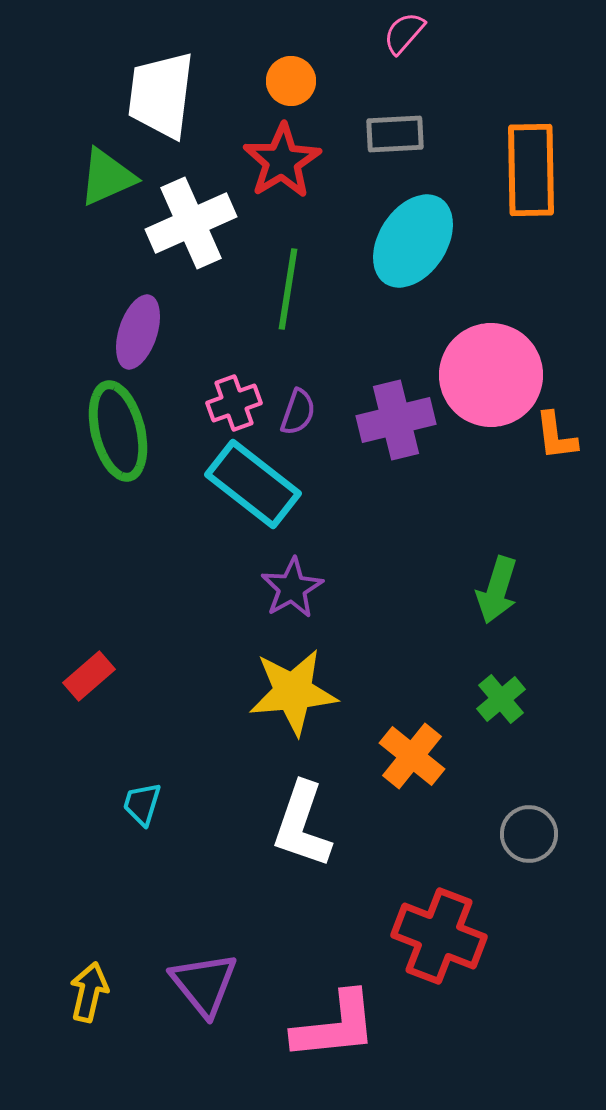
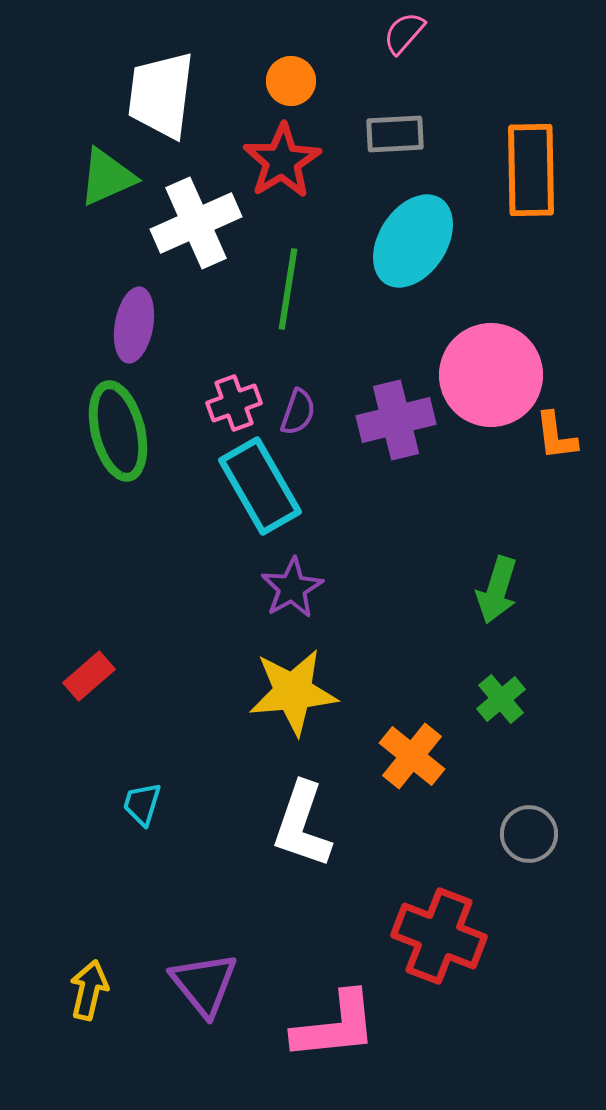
white cross: moved 5 px right
purple ellipse: moved 4 px left, 7 px up; rotated 8 degrees counterclockwise
cyan rectangle: moved 7 px right, 2 px down; rotated 22 degrees clockwise
yellow arrow: moved 2 px up
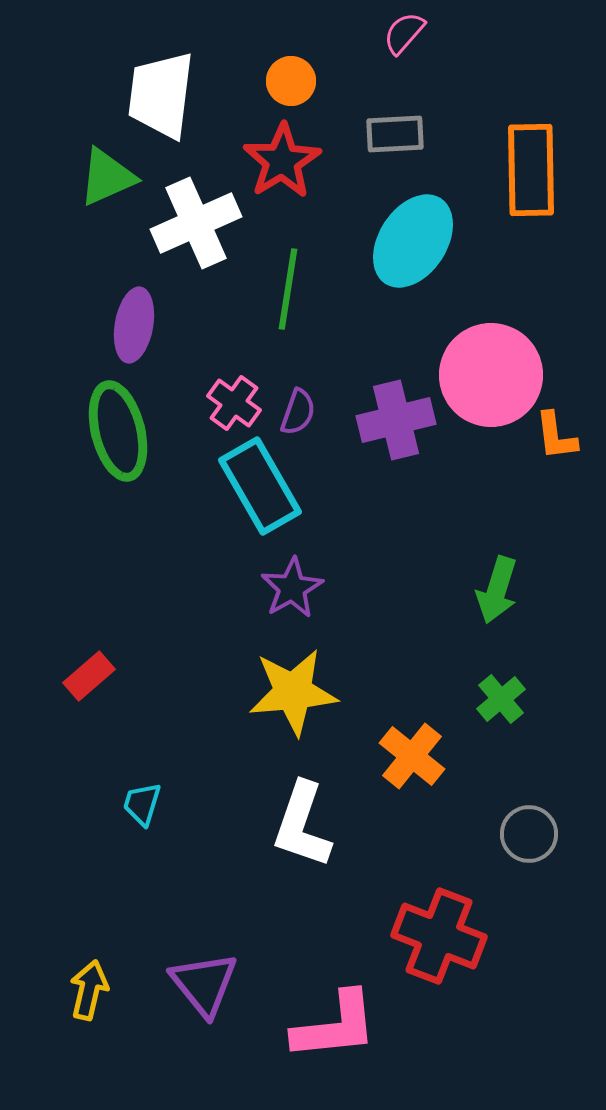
pink cross: rotated 34 degrees counterclockwise
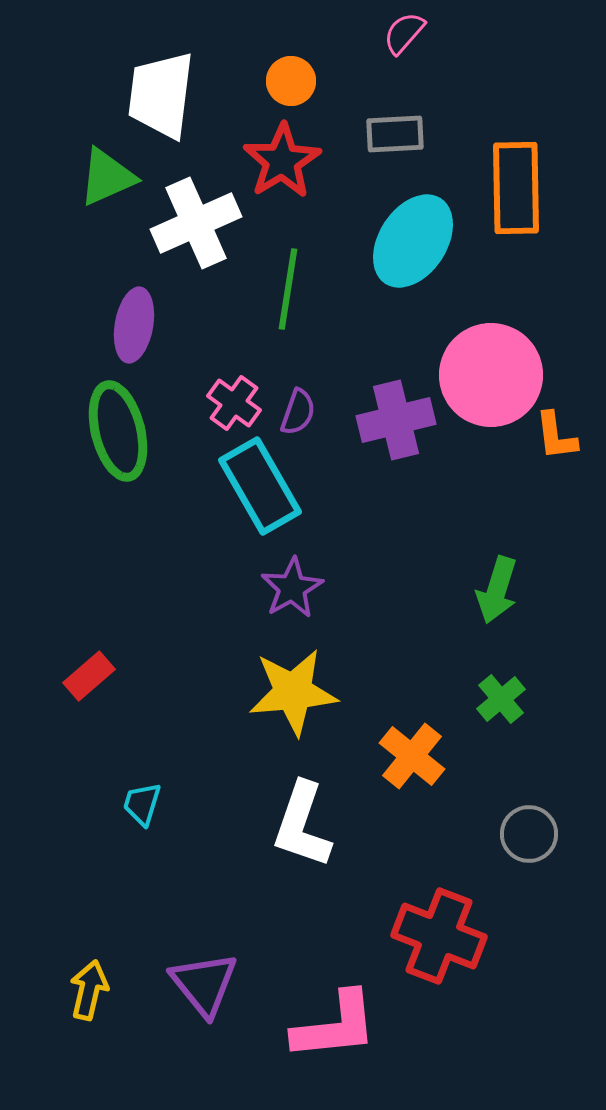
orange rectangle: moved 15 px left, 18 px down
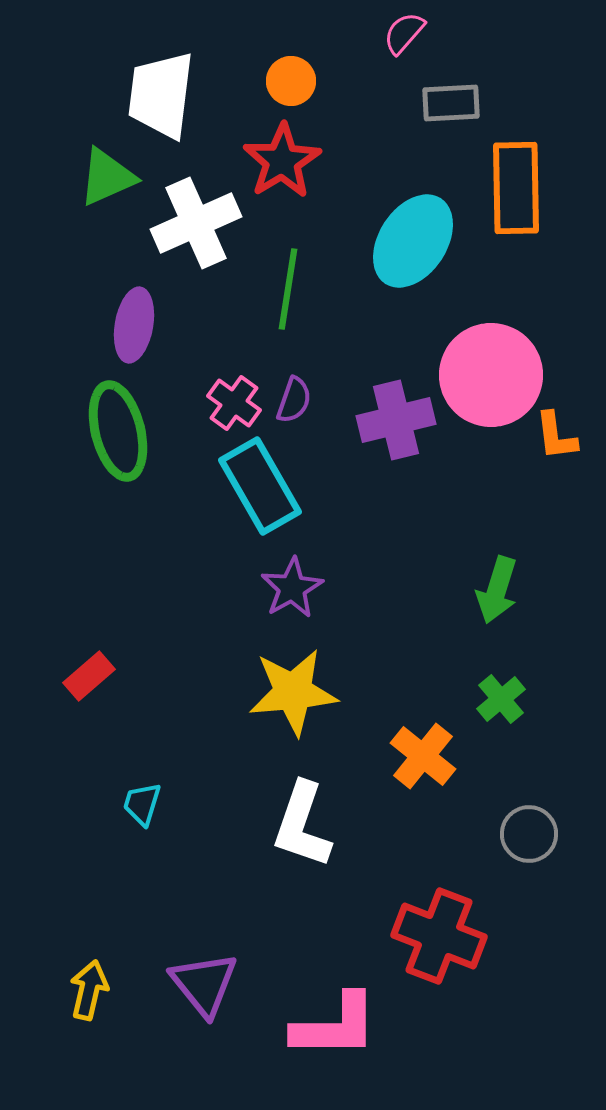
gray rectangle: moved 56 px right, 31 px up
purple semicircle: moved 4 px left, 12 px up
orange cross: moved 11 px right
pink L-shape: rotated 6 degrees clockwise
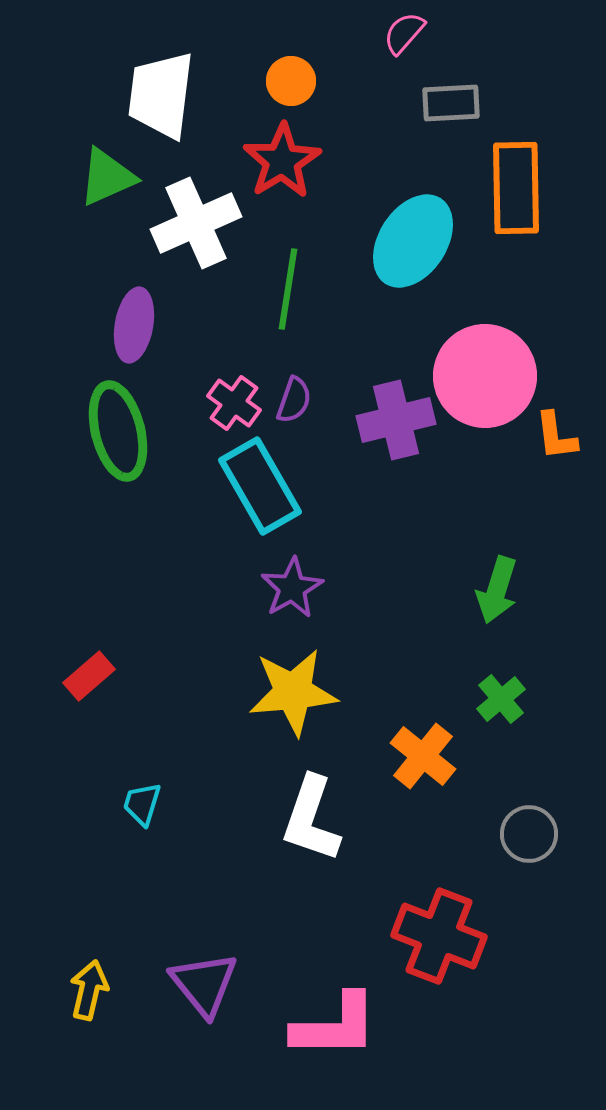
pink circle: moved 6 px left, 1 px down
white L-shape: moved 9 px right, 6 px up
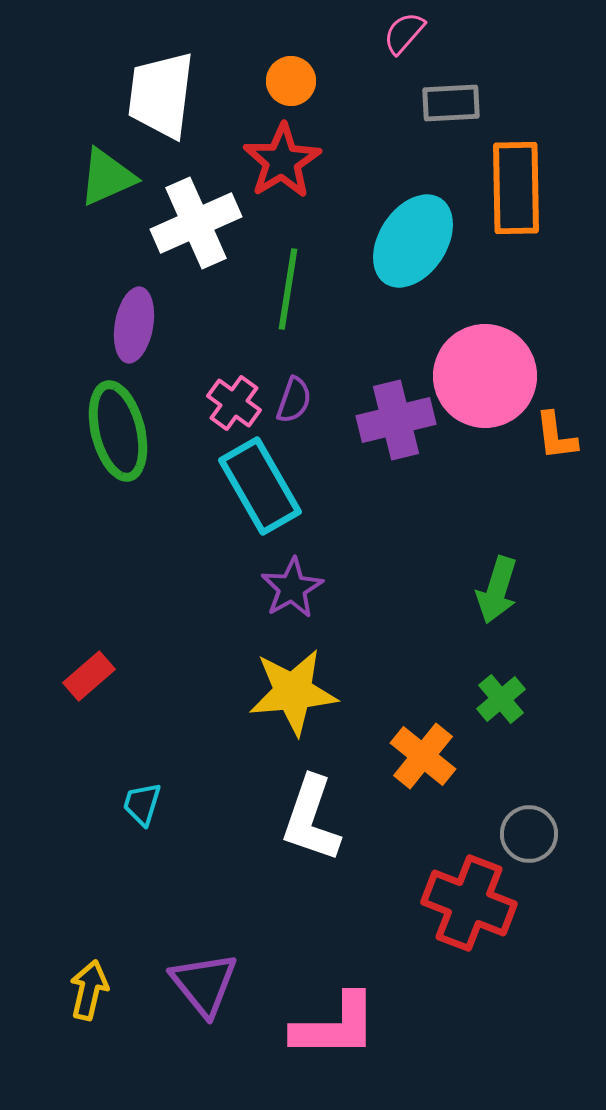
red cross: moved 30 px right, 33 px up
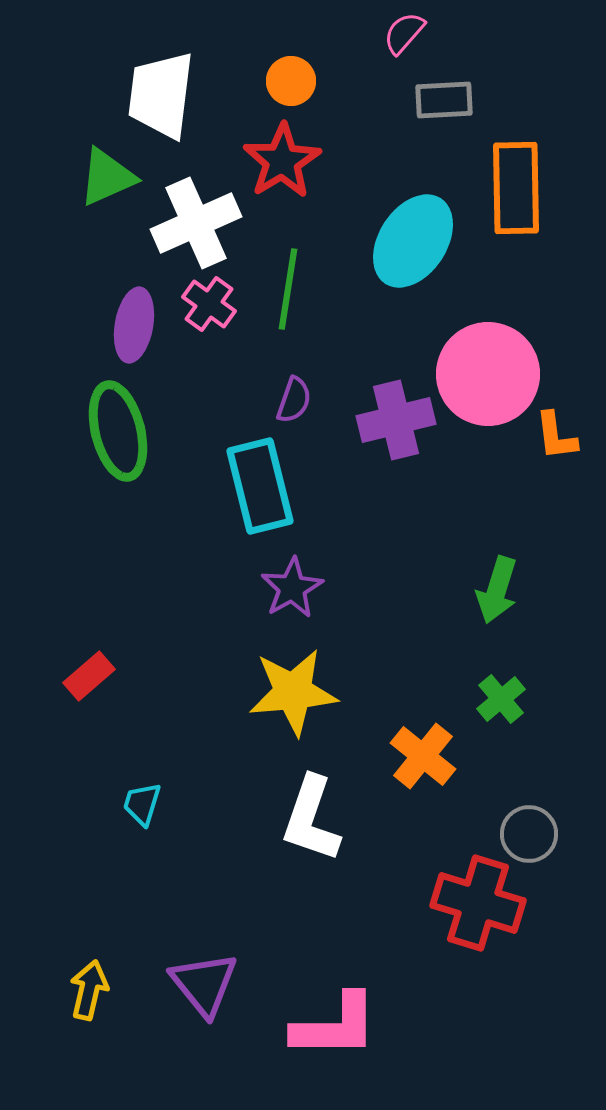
gray rectangle: moved 7 px left, 3 px up
pink circle: moved 3 px right, 2 px up
pink cross: moved 25 px left, 99 px up
cyan rectangle: rotated 16 degrees clockwise
red cross: moved 9 px right; rotated 4 degrees counterclockwise
